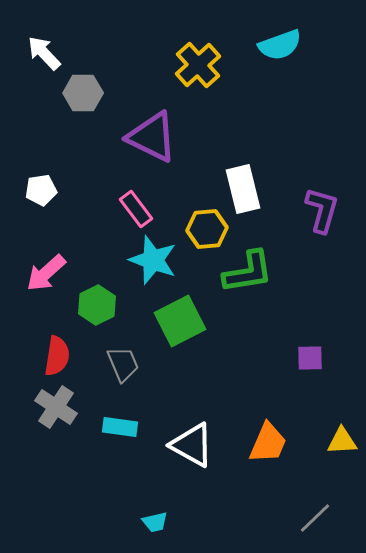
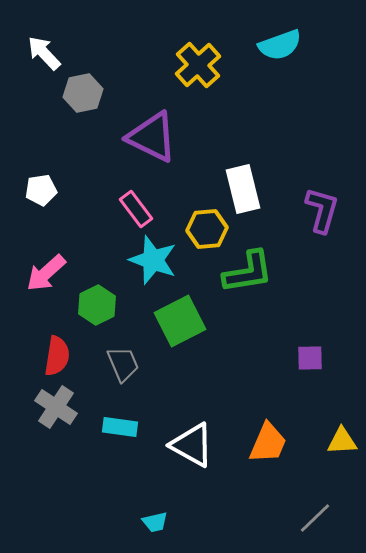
gray hexagon: rotated 12 degrees counterclockwise
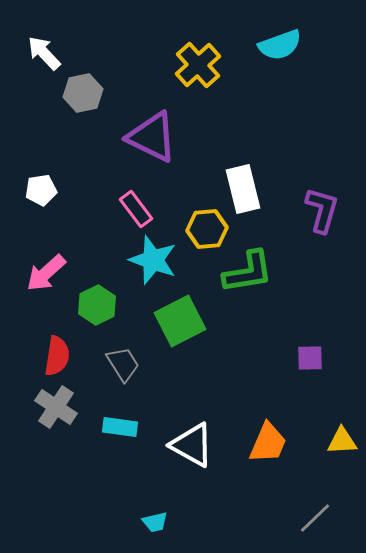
gray trapezoid: rotated 9 degrees counterclockwise
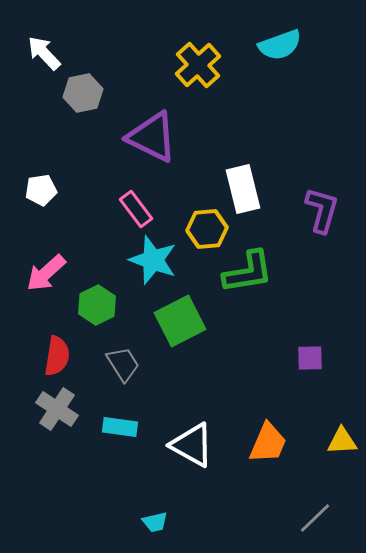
gray cross: moved 1 px right, 2 px down
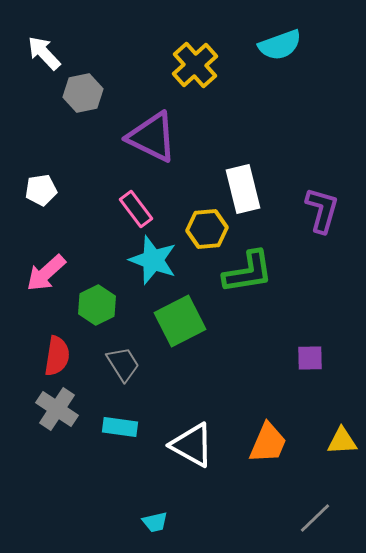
yellow cross: moved 3 px left
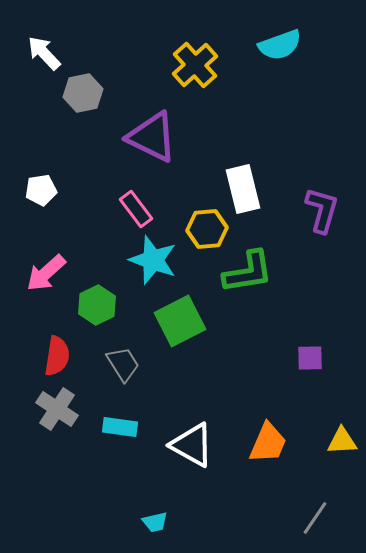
gray line: rotated 12 degrees counterclockwise
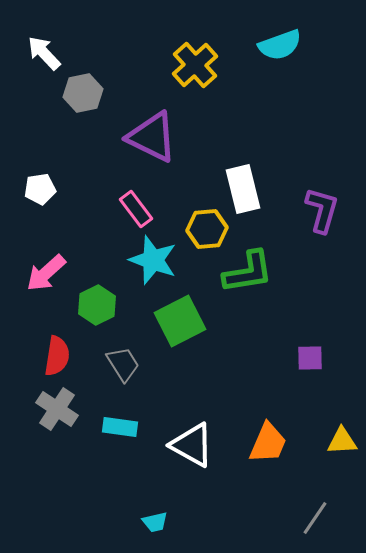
white pentagon: moved 1 px left, 1 px up
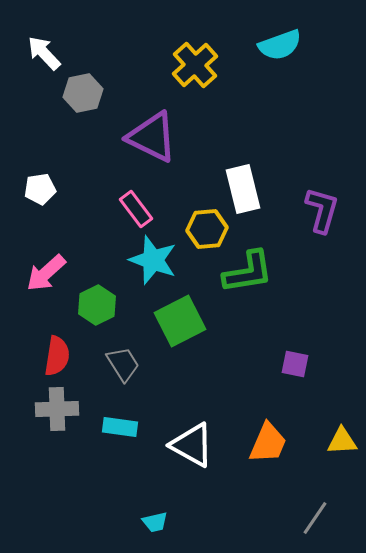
purple square: moved 15 px left, 6 px down; rotated 12 degrees clockwise
gray cross: rotated 36 degrees counterclockwise
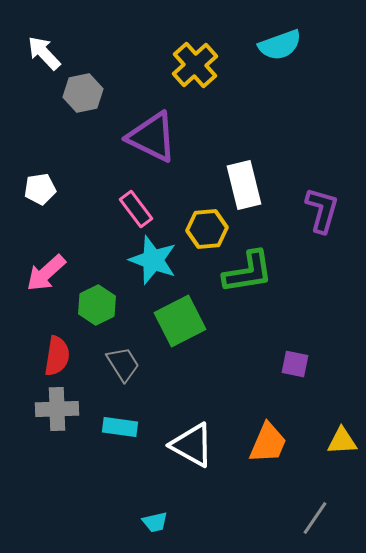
white rectangle: moved 1 px right, 4 px up
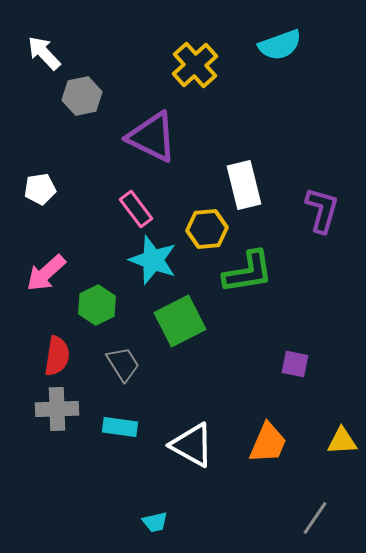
gray hexagon: moved 1 px left, 3 px down
